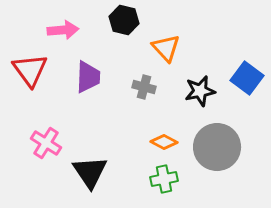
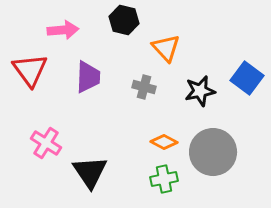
gray circle: moved 4 px left, 5 px down
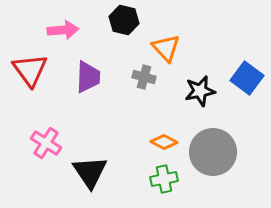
gray cross: moved 10 px up
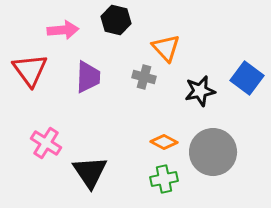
black hexagon: moved 8 px left
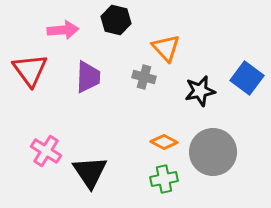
pink cross: moved 8 px down
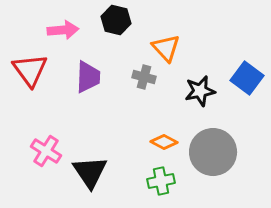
green cross: moved 3 px left, 2 px down
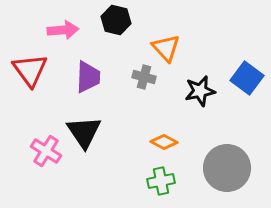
gray circle: moved 14 px right, 16 px down
black triangle: moved 6 px left, 40 px up
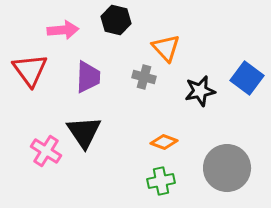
orange diamond: rotated 8 degrees counterclockwise
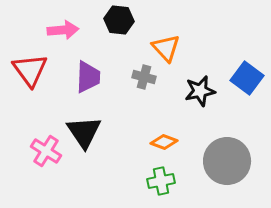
black hexagon: moved 3 px right; rotated 8 degrees counterclockwise
gray circle: moved 7 px up
